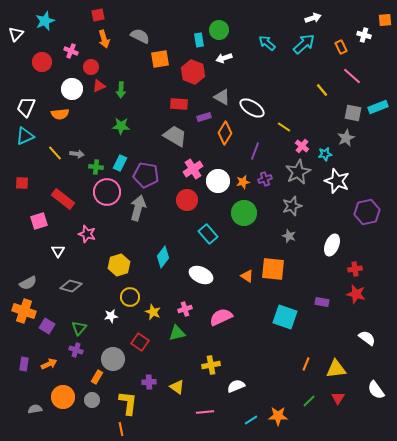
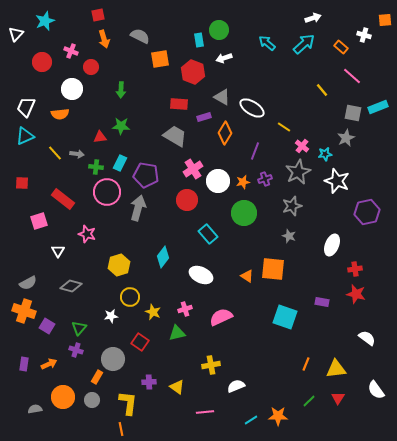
orange rectangle at (341, 47): rotated 24 degrees counterclockwise
red triangle at (99, 86): moved 1 px right, 51 px down; rotated 16 degrees clockwise
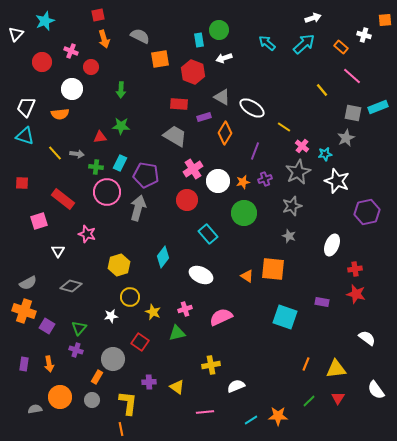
cyan triangle at (25, 136): rotated 42 degrees clockwise
orange arrow at (49, 364): rotated 105 degrees clockwise
orange circle at (63, 397): moved 3 px left
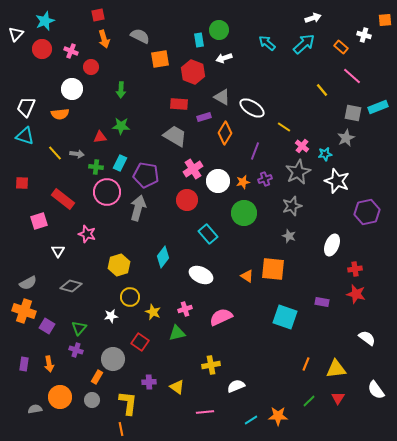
red circle at (42, 62): moved 13 px up
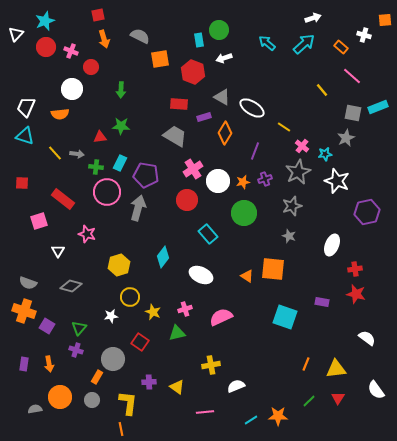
red circle at (42, 49): moved 4 px right, 2 px up
gray semicircle at (28, 283): rotated 48 degrees clockwise
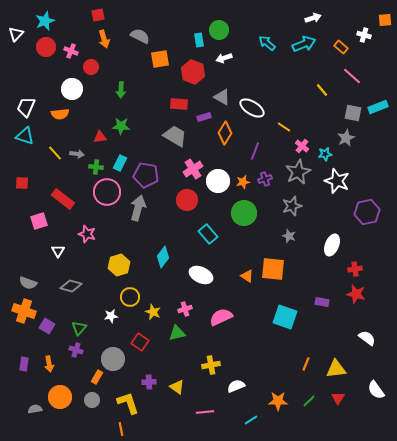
cyan arrow at (304, 44): rotated 20 degrees clockwise
yellow L-shape at (128, 403): rotated 25 degrees counterclockwise
orange star at (278, 416): moved 15 px up
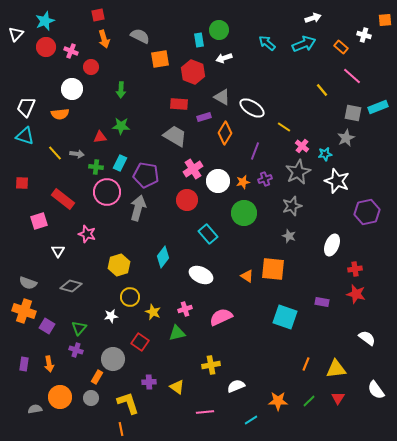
gray circle at (92, 400): moved 1 px left, 2 px up
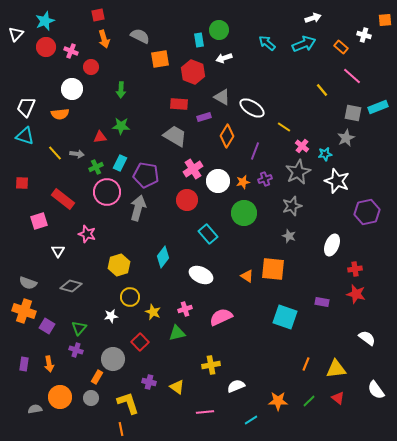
orange diamond at (225, 133): moved 2 px right, 3 px down
green cross at (96, 167): rotated 32 degrees counterclockwise
red square at (140, 342): rotated 12 degrees clockwise
purple cross at (149, 382): rotated 16 degrees clockwise
red triangle at (338, 398): rotated 24 degrees counterclockwise
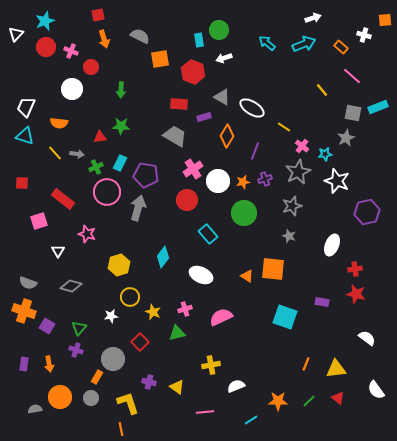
orange semicircle at (60, 114): moved 1 px left, 9 px down; rotated 12 degrees clockwise
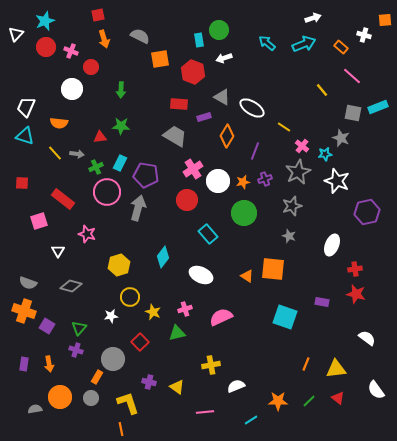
gray star at (346, 138): moved 5 px left; rotated 24 degrees counterclockwise
